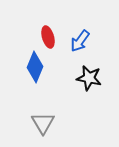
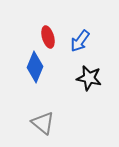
gray triangle: rotated 20 degrees counterclockwise
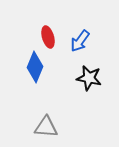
gray triangle: moved 3 px right, 4 px down; rotated 35 degrees counterclockwise
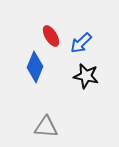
red ellipse: moved 3 px right, 1 px up; rotated 15 degrees counterclockwise
blue arrow: moved 1 px right, 2 px down; rotated 10 degrees clockwise
black star: moved 3 px left, 2 px up
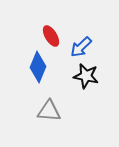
blue arrow: moved 4 px down
blue diamond: moved 3 px right
gray triangle: moved 3 px right, 16 px up
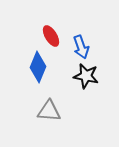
blue arrow: rotated 65 degrees counterclockwise
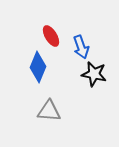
black star: moved 8 px right, 2 px up
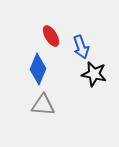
blue diamond: moved 2 px down
gray triangle: moved 6 px left, 6 px up
